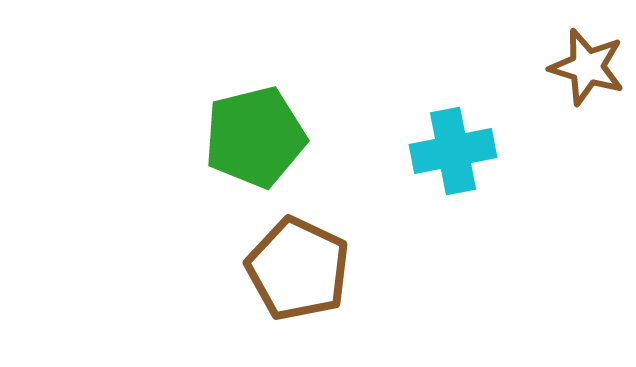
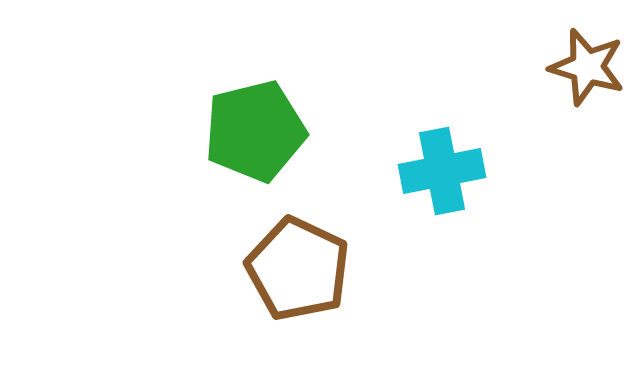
green pentagon: moved 6 px up
cyan cross: moved 11 px left, 20 px down
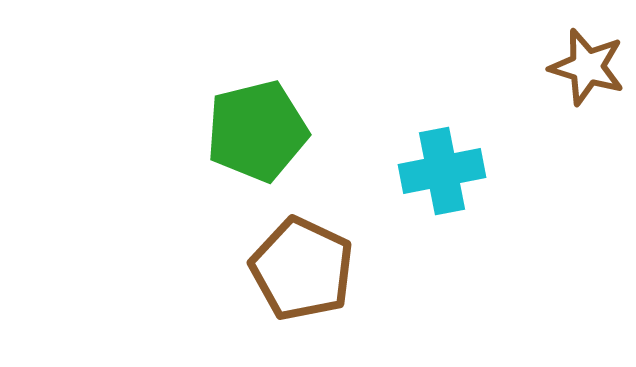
green pentagon: moved 2 px right
brown pentagon: moved 4 px right
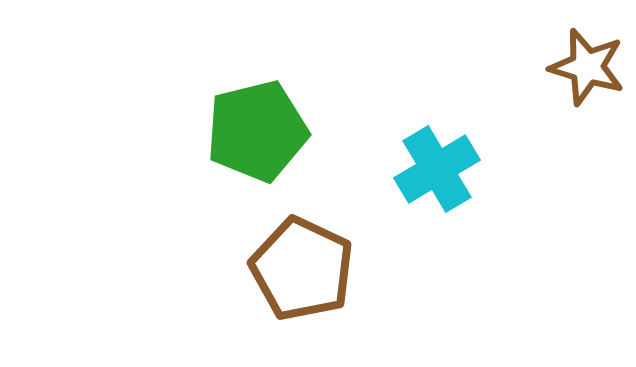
cyan cross: moved 5 px left, 2 px up; rotated 20 degrees counterclockwise
